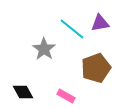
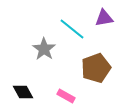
purple triangle: moved 4 px right, 5 px up
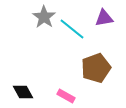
gray star: moved 32 px up
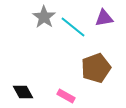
cyan line: moved 1 px right, 2 px up
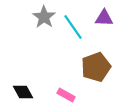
purple triangle: rotated 12 degrees clockwise
cyan line: rotated 16 degrees clockwise
brown pentagon: moved 1 px up
pink rectangle: moved 1 px up
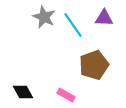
gray star: rotated 10 degrees counterclockwise
cyan line: moved 2 px up
brown pentagon: moved 2 px left, 2 px up
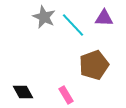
cyan line: rotated 8 degrees counterclockwise
pink rectangle: rotated 30 degrees clockwise
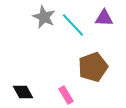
brown pentagon: moved 1 px left, 2 px down
